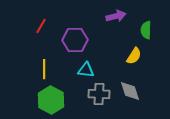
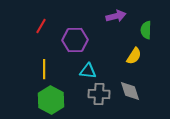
cyan triangle: moved 2 px right, 1 px down
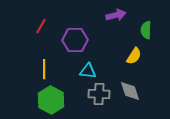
purple arrow: moved 1 px up
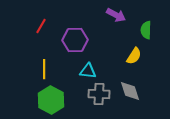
purple arrow: rotated 42 degrees clockwise
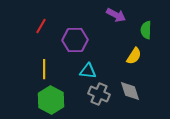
gray cross: rotated 20 degrees clockwise
